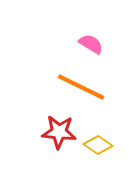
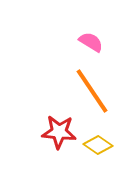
pink semicircle: moved 2 px up
orange line: moved 11 px right, 4 px down; rotated 30 degrees clockwise
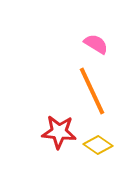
pink semicircle: moved 5 px right, 2 px down
orange line: rotated 9 degrees clockwise
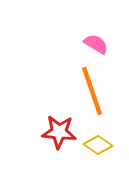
orange line: rotated 6 degrees clockwise
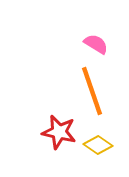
red star: rotated 8 degrees clockwise
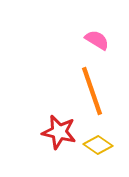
pink semicircle: moved 1 px right, 4 px up
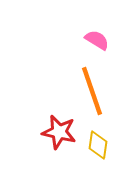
yellow diamond: rotated 64 degrees clockwise
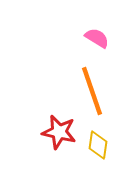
pink semicircle: moved 2 px up
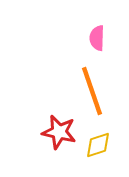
pink semicircle: rotated 120 degrees counterclockwise
yellow diamond: rotated 64 degrees clockwise
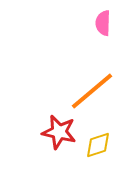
pink semicircle: moved 6 px right, 15 px up
orange line: rotated 69 degrees clockwise
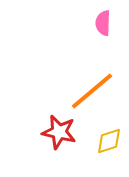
yellow diamond: moved 11 px right, 4 px up
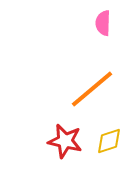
orange line: moved 2 px up
red star: moved 6 px right, 9 px down
